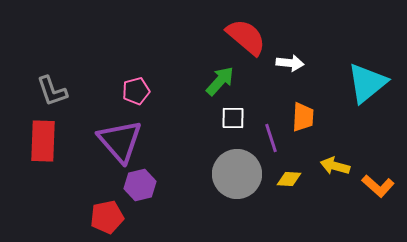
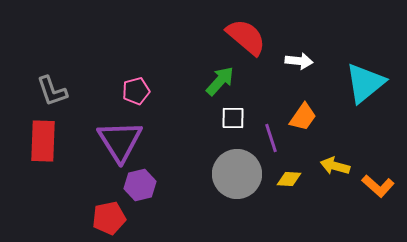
white arrow: moved 9 px right, 2 px up
cyan triangle: moved 2 px left
orange trapezoid: rotated 32 degrees clockwise
purple triangle: rotated 9 degrees clockwise
red pentagon: moved 2 px right, 1 px down
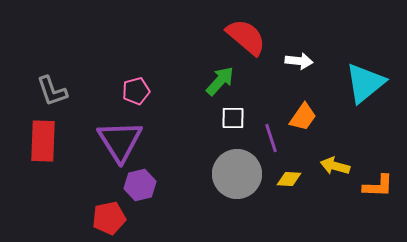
orange L-shape: rotated 40 degrees counterclockwise
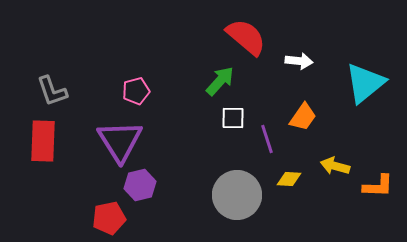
purple line: moved 4 px left, 1 px down
gray circle: moved 21 px down
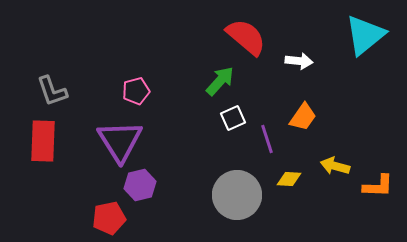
cyan triangle: moved 48 px up
white square: rotated 25 degrees counterclockwise
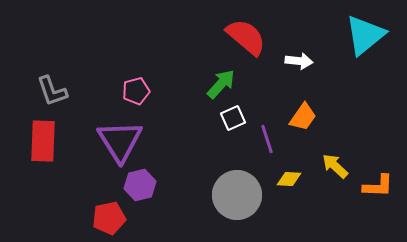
green arrow: moved 1 px right, 3 px down
yellow arrow: rotated 28 degrees clockwise
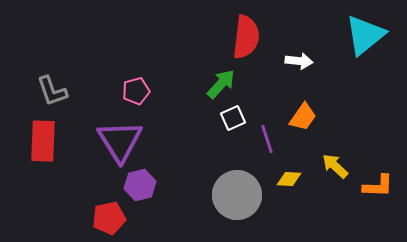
red semicircle: rotated 57 degrees clockwise
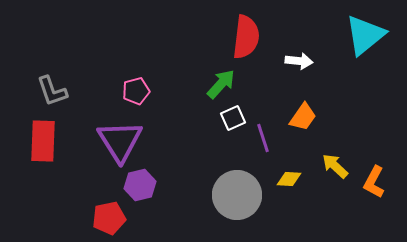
purple line: moved 4 px left, 1 px up
orange L-shape: moved 4 px left, 4 px up; rotated 116 degrees clockwise
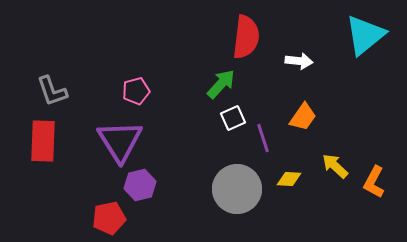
gray circle: moved 6 px up
